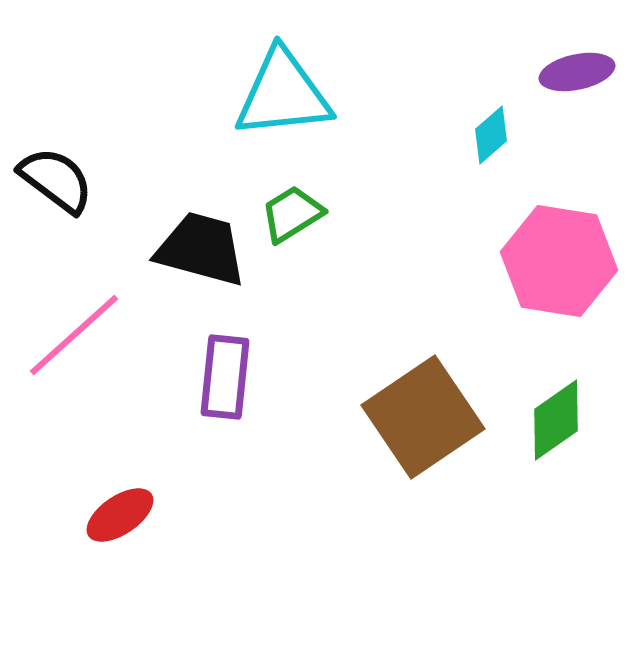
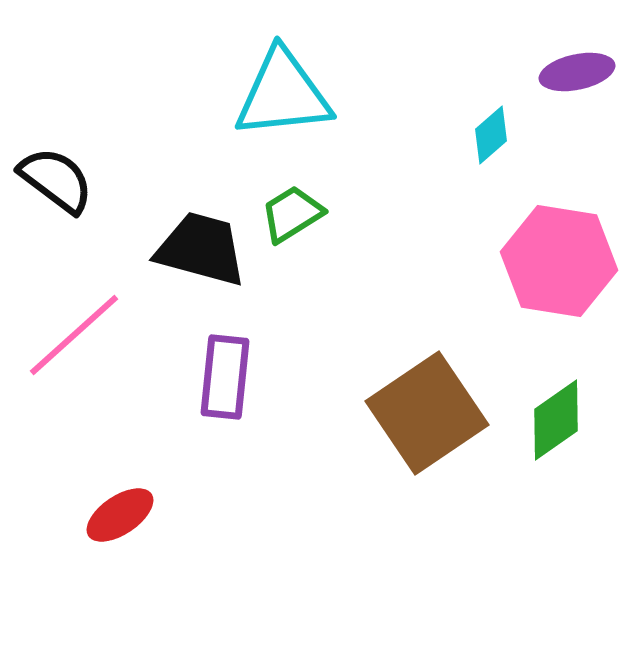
brown square: moved 4 px right, 4 px up
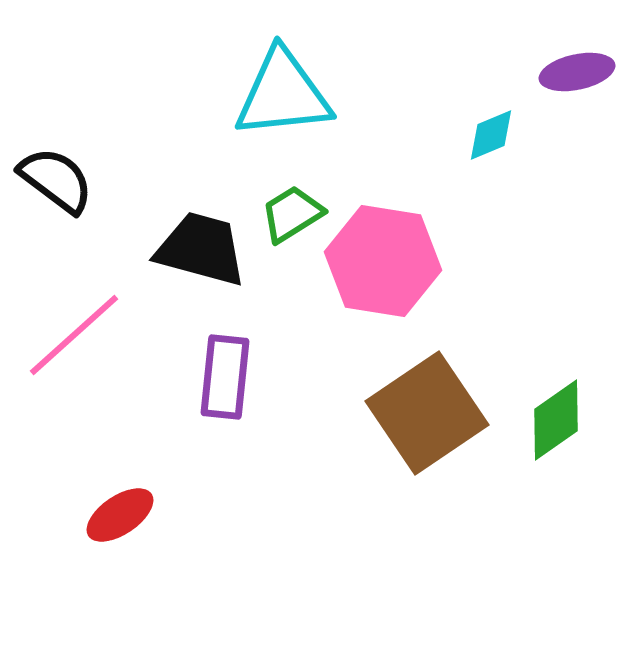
cyan diamond: rotated 18 degrees clockwise
pink hexagon: moved 176 px left
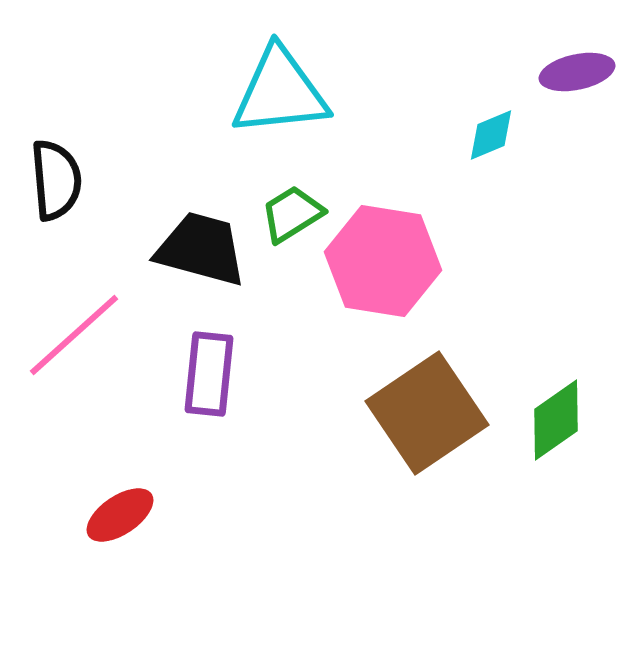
cyan triangle: moved 3 px left, 2 px up
black semicircle: rotated 48 degrees clockwise
purple rectangle: moved 16 px left, 3 px up
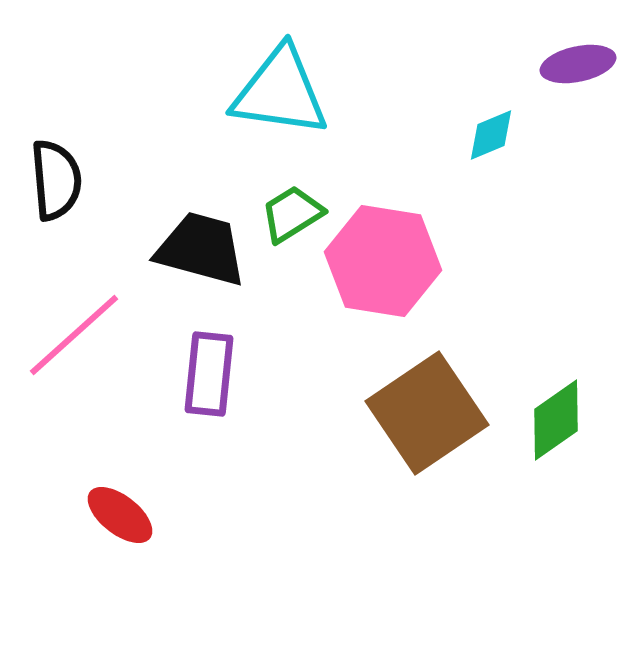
purple ellipse: moved 1 px right, 8 px up
cyan triangle: rotated 14 degrees clockwise
red ellipse: rotated 72 degrees clockwise
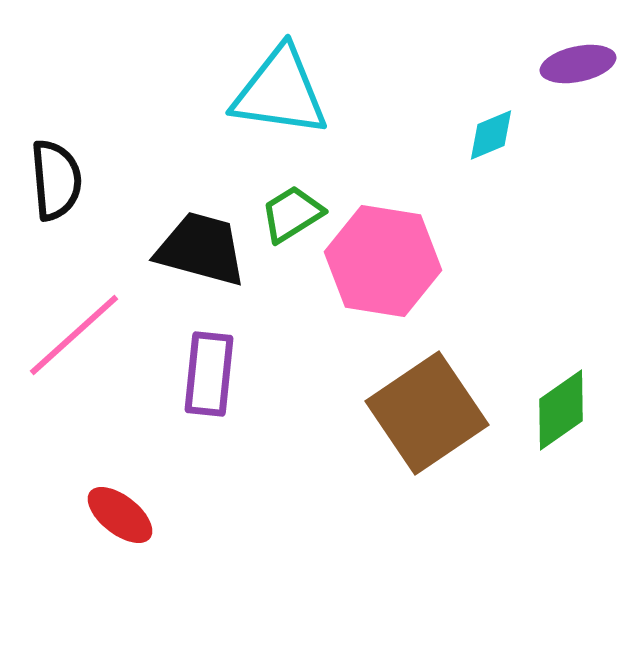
green diamond: moved 5 px right, 10 px up
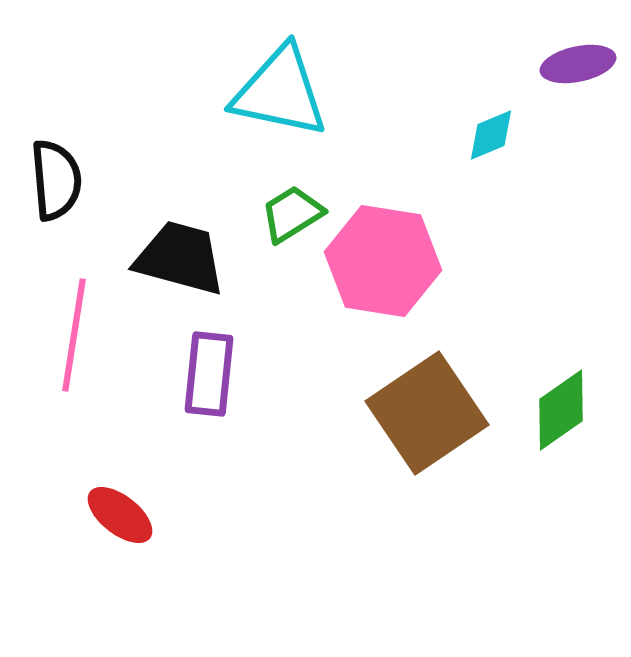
cyan triangle: rotated 4 degrees clockwise
black trapezoid: moved 21 px left, 9 px down
pink line: rotated 39 degrees counterclockwise
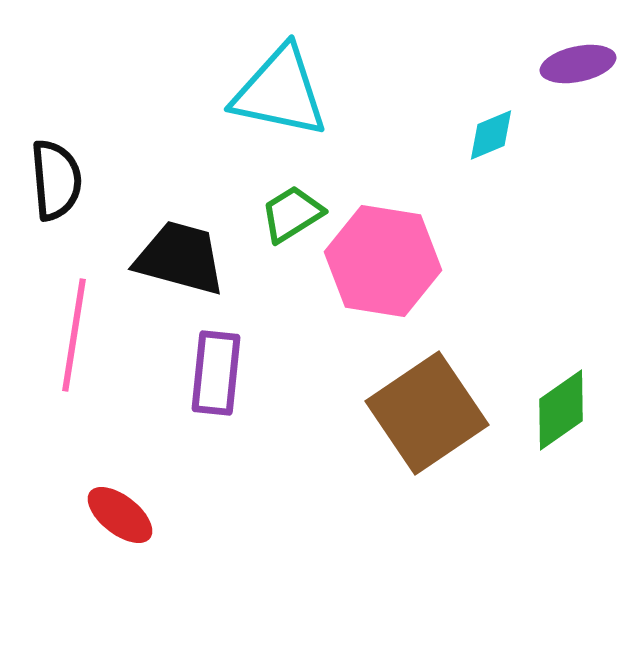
purple rectangle: moved 7 px right, 1 px up
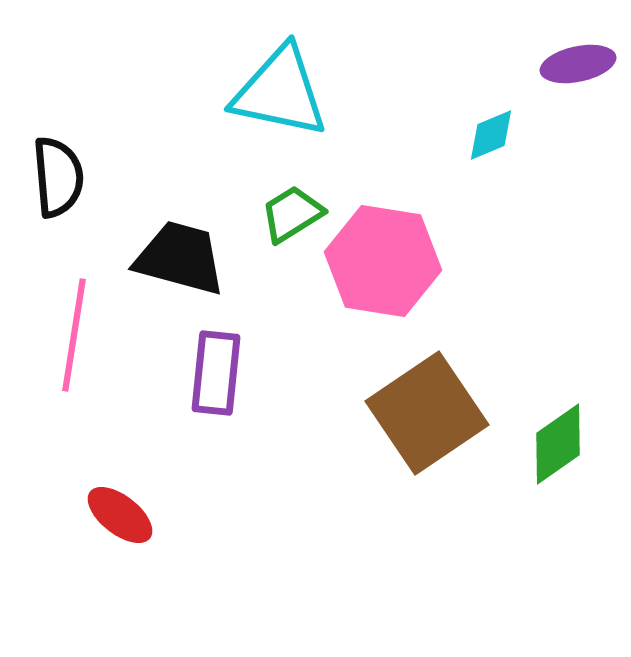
black semicircle: moved 2 px right, 3 px up
green diamond: moved 3 px left, 34 px down
